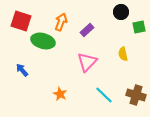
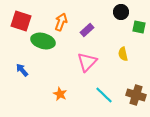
green square: rotated 24 degrees clockwise
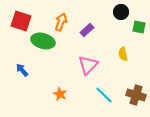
pink triangle: moved 1 px right, 3 px down
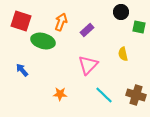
orange star: rotated 24 degrees counterclockwise
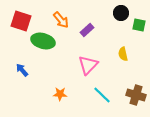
black circle: moved 1 px down
orange arrow: moved 2 px up; rotated 120 degrees clockwise
green square: moved 2 px up
cyan line: moved 2 px left
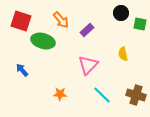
green square: moved 1 px right, 1 px up
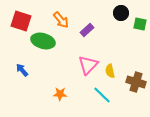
yellow semicircle: moved 13 px left, 17 px down
brown cross: moved 13 px up
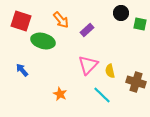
orange star: rotated 24 degrees clockwise
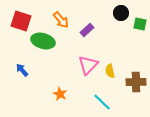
brown cross: rotated 18 degrees counterclockwise
cyan line: moved 7 px down
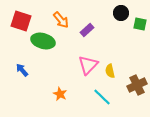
brown cross: moved 1 px right, 3 px down; rotated 24 degrees counterclockwise
cyan line: moved 5 px up
